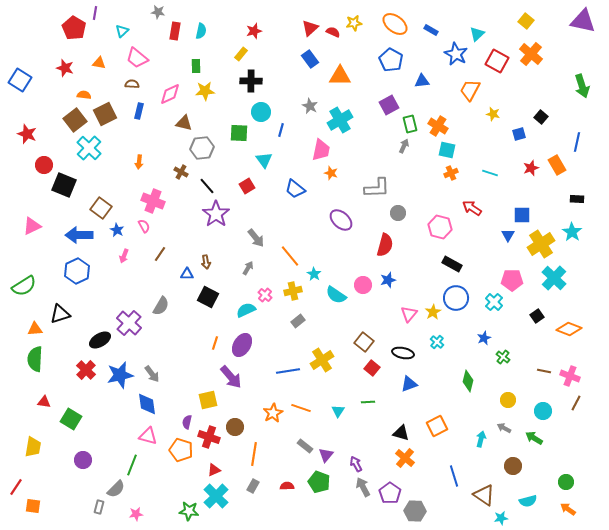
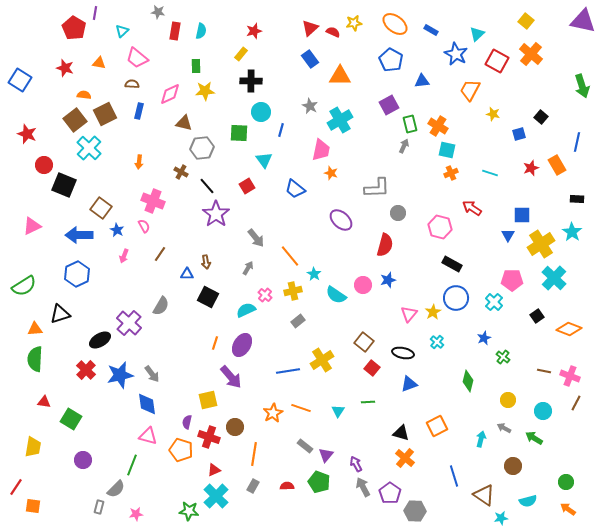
blue hexagon at (77, 271): moved 3 px down
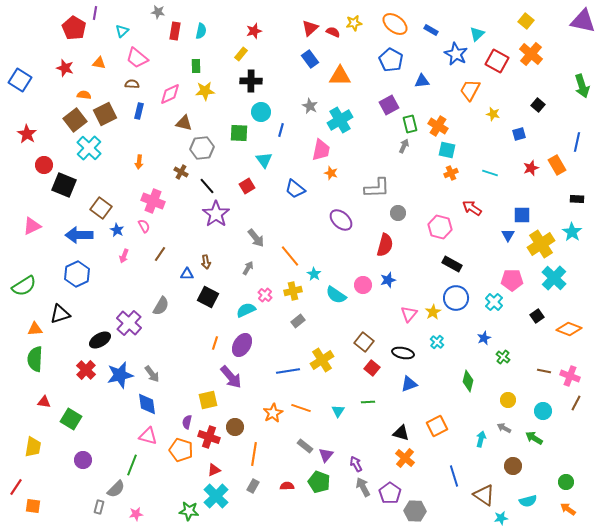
black square at (541, 117): moved 3 px left, 12 px up
red star at (27, 134): rotated 12 degrees clockwise
